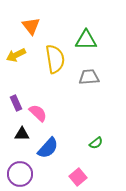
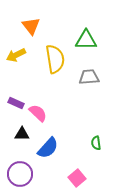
purple rectangle: rotated 42 degrees counterclockwise
green semicircle: rotated 120 degrees clockwise
pink square: moved 1 px left, 1 px down
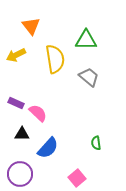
gray trapezoid: rotated 45 degrees clockwise
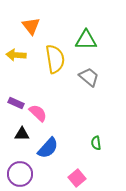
yellow arrow: rotated 30 degrees clockwise
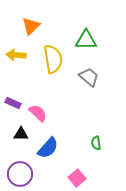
orange triangle: rotated 24 degrees clockwise
yellow semicircle: moved 2 px left
purple rectangle: moved 3 px left
black triangle: moved 1 px left
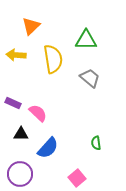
gray trapezoid: moved 1 px right, 1 px down
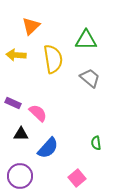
purple circle: moved 2 px down
